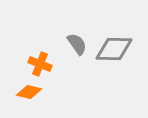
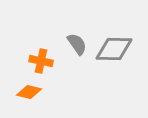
orange cross: moved 1 px right, 3 px up; rotated 10 degrees counterclockwise
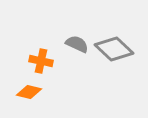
gray semicircle: rotated 30 degrees counterclockwise
gray diamond: rotated 42 degrees clockwise
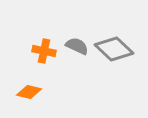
gray semicircle: moved 2 px down
orange cross: moved 3 px right, 10 px up
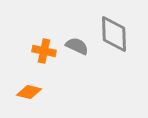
gray diamond: moved 15 px up; rotated 45 degrees clockwise
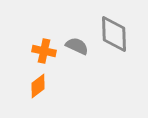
orange diamond: moved 9 px right, 6 px up; rotated 50 degrees counterclockwise
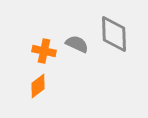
gray semicircle: moved 2 px up
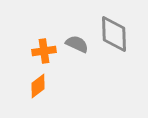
orange cross: rotated 20 degrees counterclockwise
